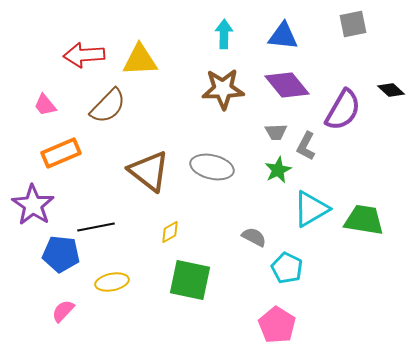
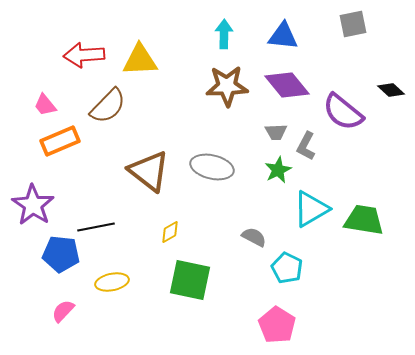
brown star: moved 4 px right, 3 px up
purple semicircle: moved 2 px down; rotated 99 degrees clockwise
orange rectangle: moved 1 px left, 12 px up
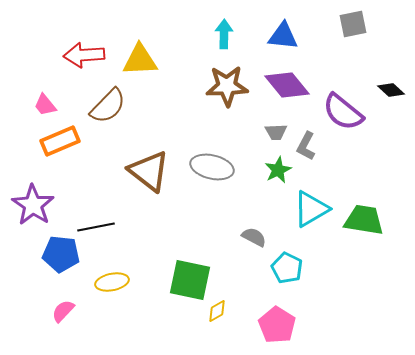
yellow diamond: moved 47 px right, 79 px down
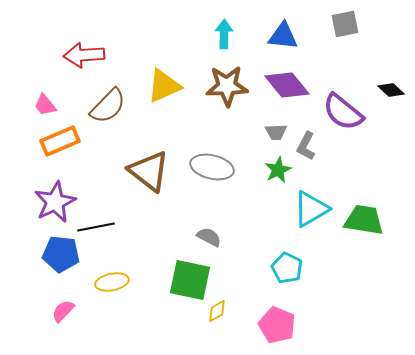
gray square: moved 8 px left
yellow triangle: moved 24 px right, 26 px down; rotated 21 degrees counterclockwise
purple star: moved 22 px right, 3 px up; rotated 12 degrees clockwise
gray semicircle: moved 45 px left
pink pentagon: rotated 9 degrees counterclockwise
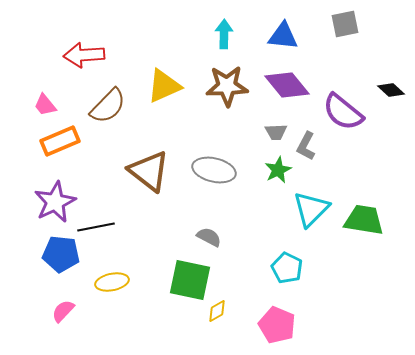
gray ellipse: moved 2 px right, 3 px down
cyan triangle: rotated 15 degrees counterclockwise
